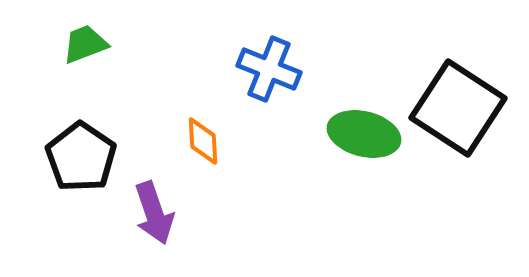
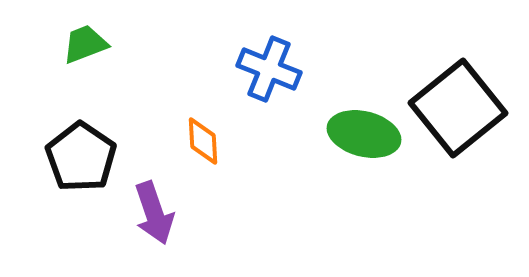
black square: rotated 18 degrees clockwise
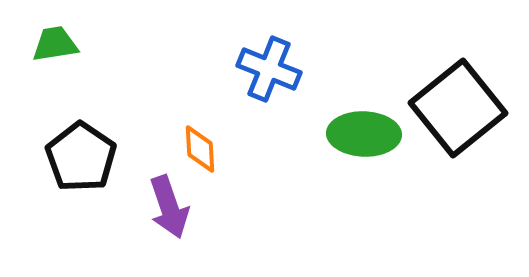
green trapezoid: moved 30 px left; rotated 12 degrees clockwise
green ellipse: rotated 12 degrees counterclockwise
orange diamond: moved 3 px left, 8 px down
purple arrow: moved 15 px right, 6 px up
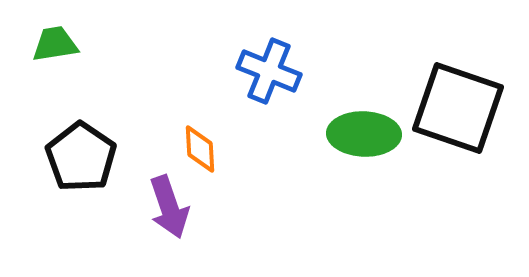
blue cross: moved 2 px down
black square: rotated 32 degrees counterclockwise
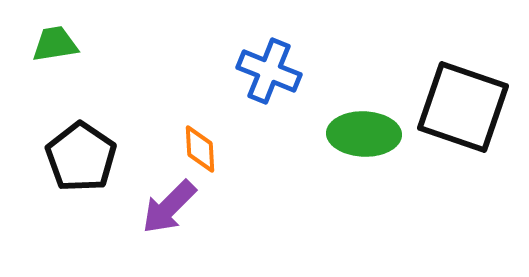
black square: moved 5 px right, 1 px up
purple arrow: rotated 64 degrees clockwise
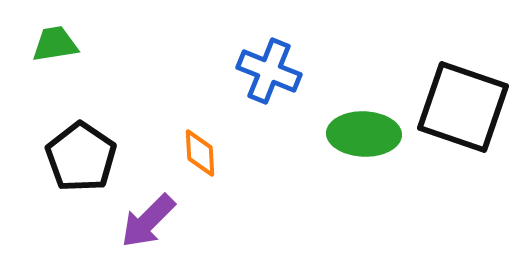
orange diamond: moved 4 px down
purple arrow: moved 21 px left, 14 px down
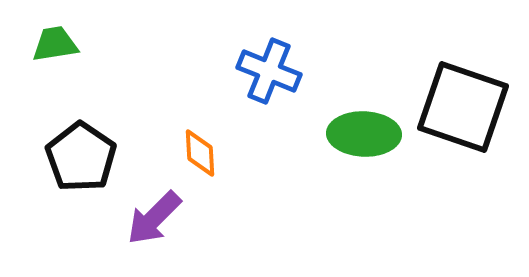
purple arrow: moved 6 px right, 3 px up
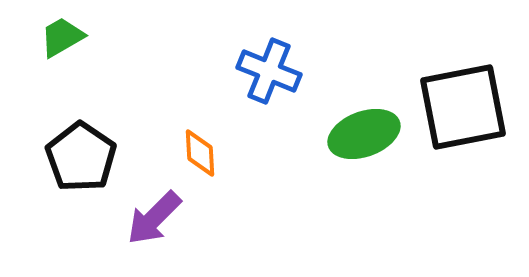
green trapezoid: moved 7 px right, 7 px up; rotated 21 degrees counterclockwise
black square: rotated 30 degrees counterclockwise
green ellipse: rotated 22 degrees counterclockwise
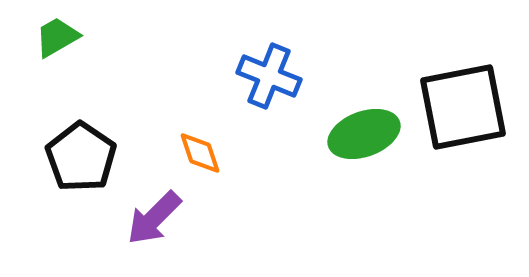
green trapezoid: moved 5 px left
blue cross: moved 5 px down
orange diamond: rotated 15 degrees counterclockwise
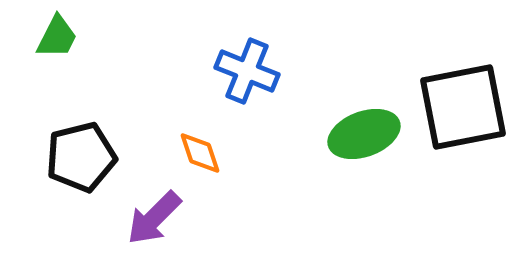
green trapezoid: rotated 147 degrees clockwise
blue cross: moved 22 px left, 5 px up
black pentagon: rotated 24 degrees clockwise
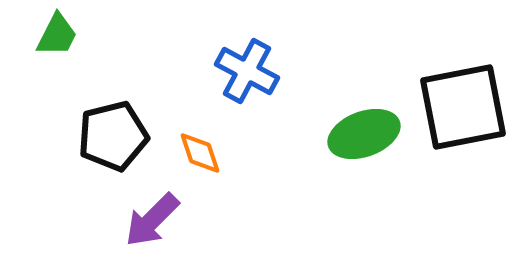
green trapezoid: moved 2 px up
blue cross: rotated 6 degrees clockwise
black pentagon: moved 32 px right, 21 px up
purple arrow: moved 2 px left, 2 px down
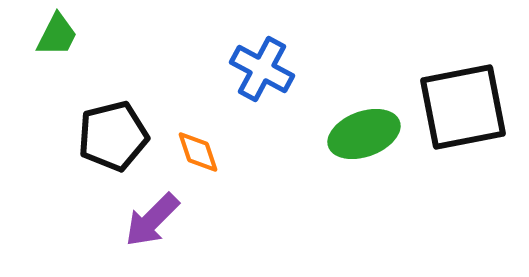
blue cross: moved 15 px right, 2 px up
orange diamond: moved 2 px left, 1 px up
